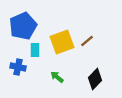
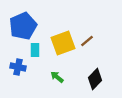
yellow square: moved 1 px right, 1 px down
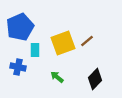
blue pentagon: moved 3 px left, 1 px down
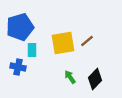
blue pentagon: rotated 8 degrees clockwise
yellow square: rotated 10 degrees clockwise
cyan rectangle: moved 3 px left
green arrow: moved 13 px right; rotated 16 degrees clockwise
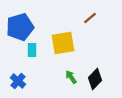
brown line: moved 3 px right, 23 px up
blue cross: moved 14 px down; rotated 28 degrees clockwise
green arrow: moved 1 px right
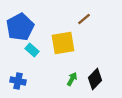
brown line: moved 6 px left, 1 px down
blue pentagon: rotated 12 degrees counterclockwise
cyan rectangle: rotated 48 degrees counterclockwise
green arrow: moved 1 px right, 2 px down; rotated 64 degrees clockwise
blue cross: rotated 28 degrees counterclockwise
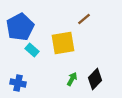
blue cross: moved 2 px down
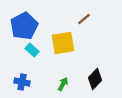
blue pentagon: moved 4 px right, 1 px up
green arrow: moved 9 px left, 5 px down
blue cross: moved 4 px right, 1 px up
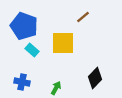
brown line: moved 1 px left, 2 px up
blue pentagon: rotated 24 degrees counterclockwise
yellow square: rotated 10 degrees clockwise
black diamond: moved 1 px up
green arrow: moved 7 px left, 4 px down
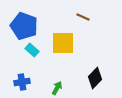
brown line: rotated 64 degrees clockwise
blue cross: rotated 21 degrees counterclockwise
green arrow: moved 1 px right
